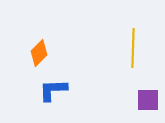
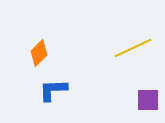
yellow line: rotated 63 degrees clockwise
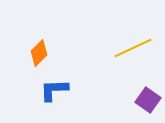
blue L-shape: moved 1 px right
purple square: rotated 35 degrees clockwise
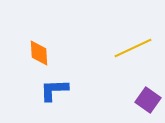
orange diamond: rotated 48 degrees counterclockwise
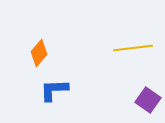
yellow line: rotated 18 degrees clockwise
orange diamond: rotated 44 degrees clockwise
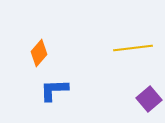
purple square: moved 1 px right, 1 px up; rotated 15 degrees clockwise
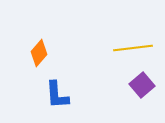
blue L-shape: moved 3 px right, 5 px down; rotated 92 degrees counterclockwise
purple square: moved 7 px left, 14 px up
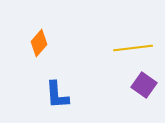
orange diamond: moved 10 px up
purple square: moved 2 px right; rotated 15 degrees counterclockwise
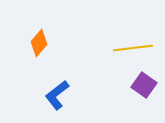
blue L-shape: rotated 56 degrees clockwise
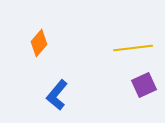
purple square: rotated 30 degrees clockwise
blue L-shape: rotated 12 degrees counterclockwise
